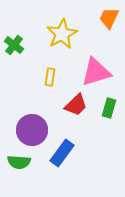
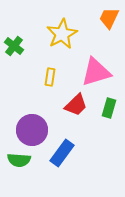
green cross: moved 1 px down
green semicircle: moved 2 px up
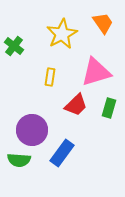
orange trapezoid: moved 6 px left, 5 px down; rotated 120 degrees clockwise
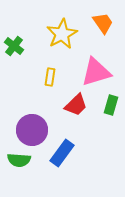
green rectangle: moved 2 px right, 3 px up
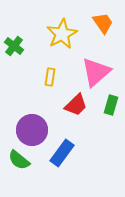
pink triangle: rotated 24 degrees counterclockwise
green semicircle: rotated 35 degrees clockwise
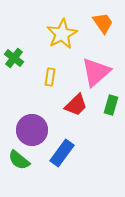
green cross: moved 12 px down
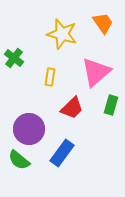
yellow star: rotated 28 degrees counterclockwise
red trapezoid: moved 4 px left, 3 px down
purple circle: moved 3 px left, 1 px up
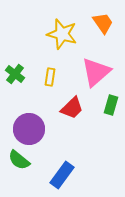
green cross: moved 1 px right, 16 px down
blue rectangle: moved 22 px down
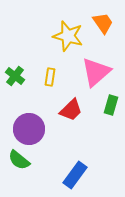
yellow star: moved 6 px right, 2 px down
green cross: moved 2 px down
red trapezoid: moved 1 px left, 2 px down
blue rectangle: moved 13 px right
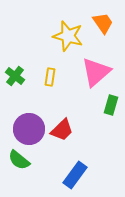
red trapezoid: moved 9 px left, 20 px down
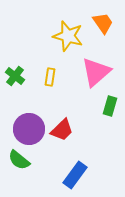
green rectangle: moved 1 px left, 1 px down
